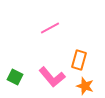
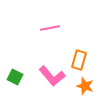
pink line: rotated 18 degrees clockwise
pink L-shape: moved 1 px up
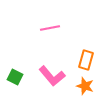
orange rectangle: moved 7 px right
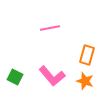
orange rectangle: moved 1 px right, 5 px up
orange star: moved 5 px up
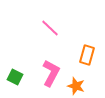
pink line: rotated 54 degrees clockwise
pink L-shape: moved 1 px left, 3 px up; rotated 112 degrees counterclockwise
orange star: moved 9 px left, 5 px down
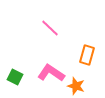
pink L-shape: rotated 84 degrees counterclockwise
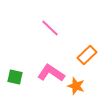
orange rectangle: rotated 30 degrees clockwise
green square: rotated 14 degrees counterclockwise
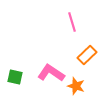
pink line: moved 22 px right, 6 px up; rotated 30 degrees clockwise
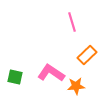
orange star: rotated 24 degrees counterclockwise
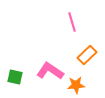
pink L-shape: moved 1 px left, 2 px up
orange star: moved 1 px up
